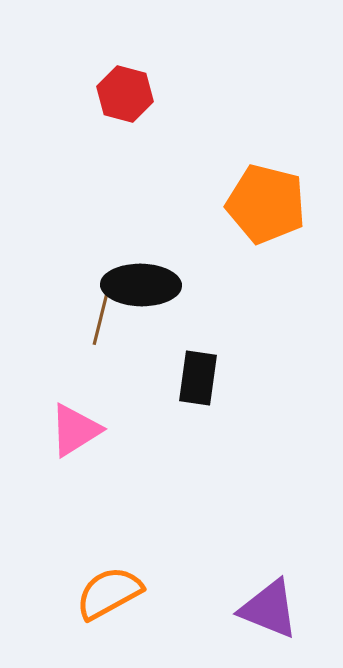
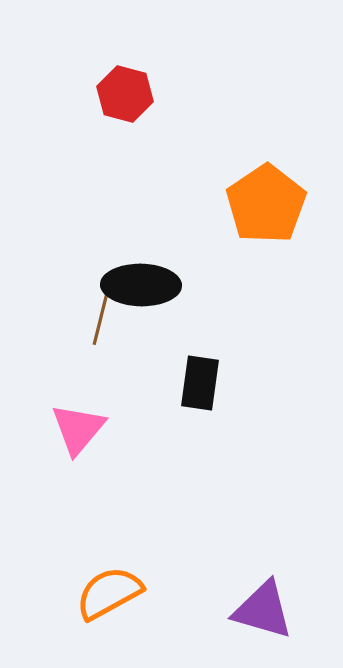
orange pentagon: rotated 24 degrees clockwise
black rectangle: moved 2 px right, 5 px down
pink triangle: moved 3 px right, 1 px up; rotated 18 degrees counterclockwise
purple triangle: moved 6 px left, 1 px down; rotated 6 degrees counterclockwise
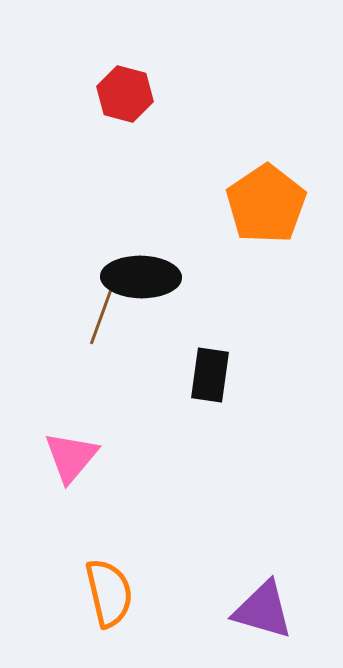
black ellipse: moved 8 px up
brown line: rotated 6 degrees clockwise
black rectangle: moved 10 px right, 8 px up
pink triangle: moved 7 px left, 28 px down
orange semicircle: rotated 106 degrees clockwise
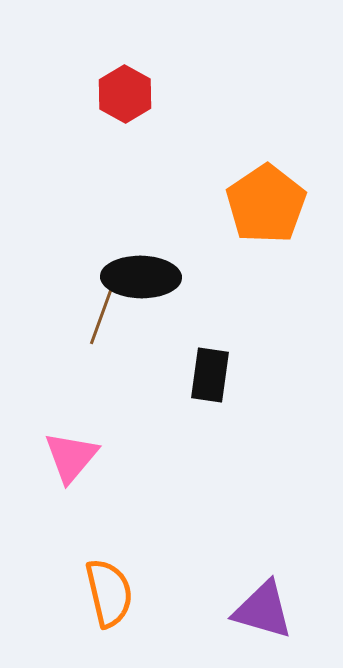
red hexagon: rotated 14 degrees clockwise
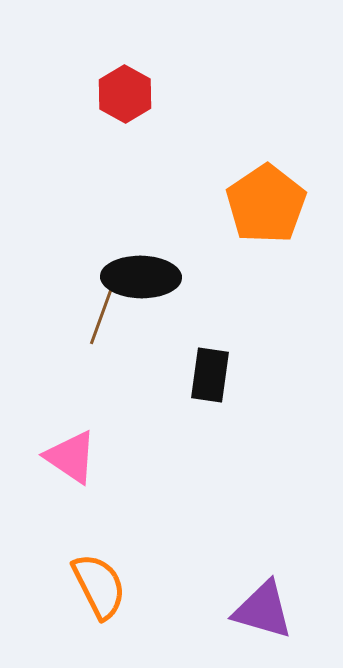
pink triangle: rotated 36 degrees counterclockwise
orange semicircle: moved 10 px left, 7 px up; rotated 14 degrees counterclockwise
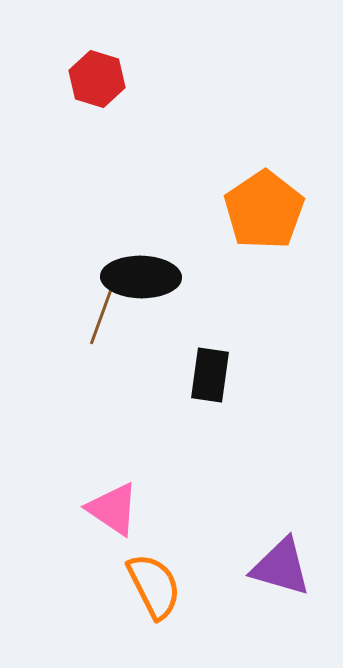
red hexagon: moved 28 px left, 15 px up; rotated 12 degrees counterclockwise
orange pentagon: moved 2 px left, 6 px down
pink triangle: moved 42 px right, 52 px down
orange semicircle: moved 55 px right
purple triangle: moved 18 px right, 43 px up
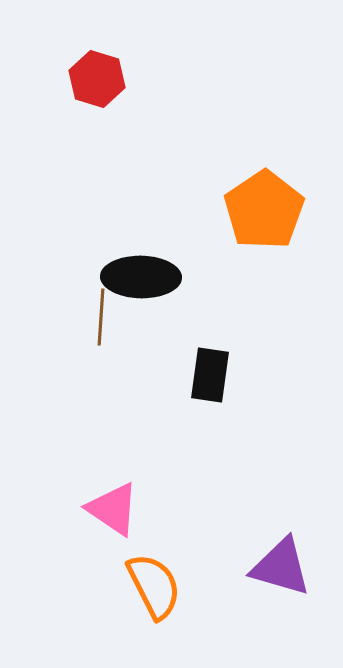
brown line: rotated 16 degrees counterclockwise
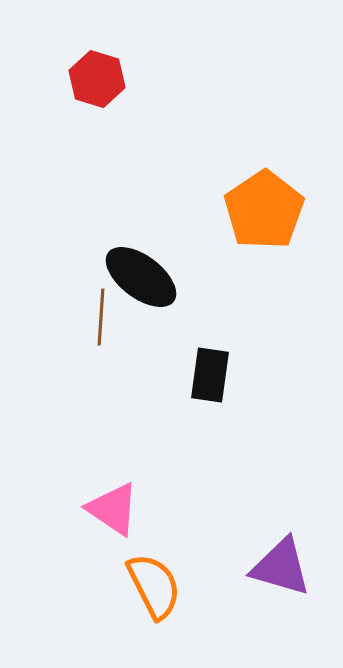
black ellipse: rotated 36 degrees clockwise
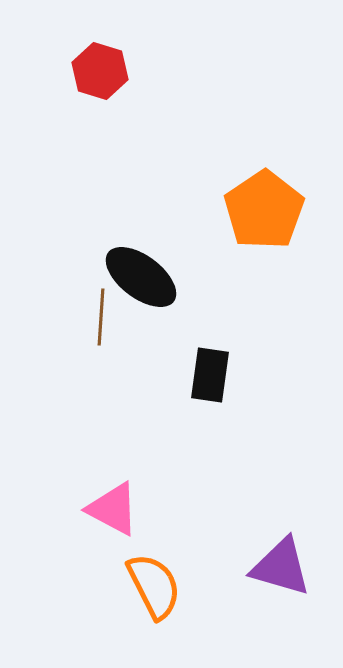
red hexagon: moved 3 px right, 8 px up
pink triangle: rotated 6 degrees counterclockwise
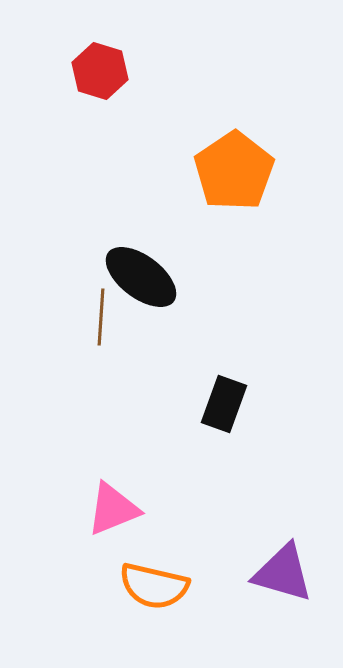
orange pentagon: moved 30 px left, 39 px up
black rectangle: moved 14 px right, 29 px down; rotated 12 degrees clockwise
pink triangle: rotated 50 degrees counterclockwise
purple triangle: moved 2 px right, 6 px down
orange semicircle: rotated 130 degrees clockwise
